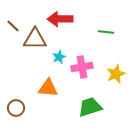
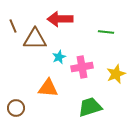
brown line: rotated 24 degrees clockwise
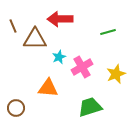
green line: moved 2 px right; rotated 21 degrees counterclockwise
pink cross: rotated 20 degrees counterclockwise
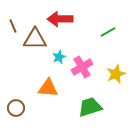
green line: rotated 14 degrees counterclockwise
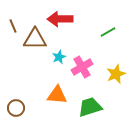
orange triangle: moved 9 px right, 7 px down
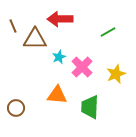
pink cross: rotated 15 degrees counterclockwise
green trapezoid: rotated 70 degrees counterclockwise
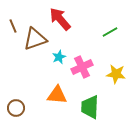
red arrow: rotated 50 degrees clockwise
green line: moved 2 px right
brown triangle: rotated 20 degrees counterclockwise
pink cross: rotated 20 degrees clockwise
yellow star: rotated 30 degrees clockwise
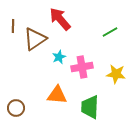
brown line: rotated 24 degrees clockwise
brown triangle: rotated 15 degrees counterclockwise
pink cross: rotated 15 degrees clockwise
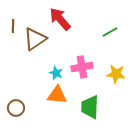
cyan star: moved 3 px left, 16 px down; rotated 24 degrees counterclockwise
